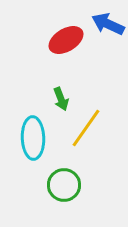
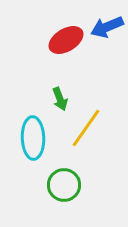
blue arrow: moved 1 px left, 3 px down; rotated 48 degrees counterclockwise
green arrow: moved 1 px left
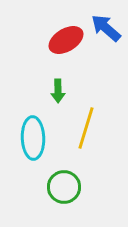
blue arrow: moved 1 px left, 1 px down; rotated 64 degrees clockwise
green arrow: moved 2 px left, 8 px up; rotated 20 degrees clockwise
yellow line: rotated 18 degrees counterclockwise
green circle: moved 2 px down
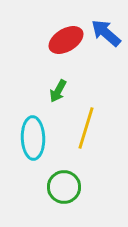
blue arrow: moved 5 px down
green arrow: rotated 30 degrees clockwise
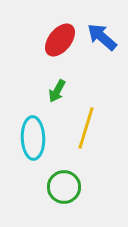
blue arrow: moved 4 px left, 4 px down
red ellipse: moved 6 px left; rotated 20 degrees counterclockwise
green arrow: moved 1 px left
